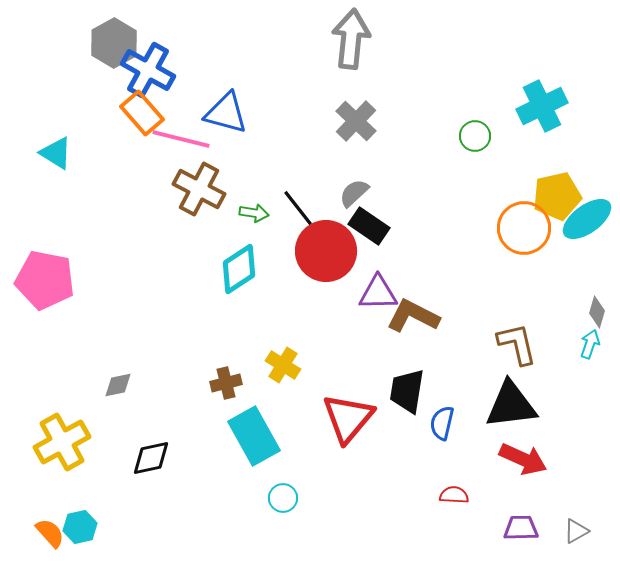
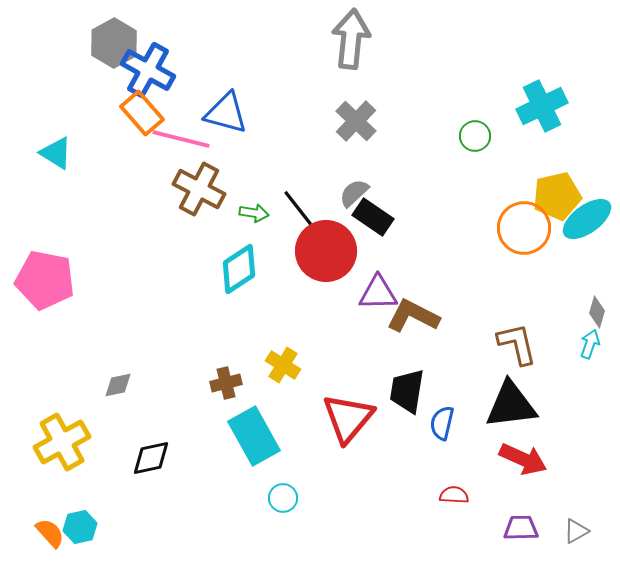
black rectangle at (369, 226): moved 4 px right, 9 px up
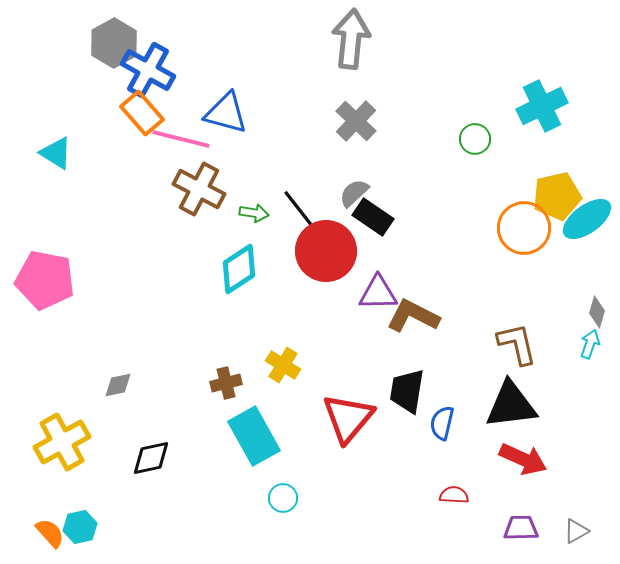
green circle at (475, 136): moved 3 px down
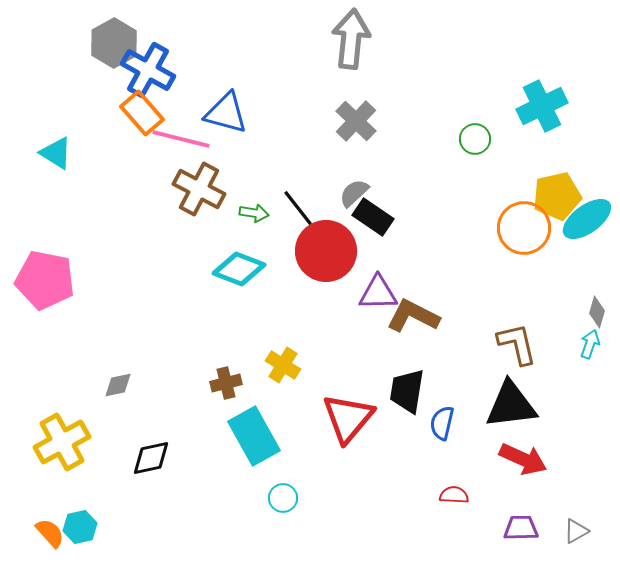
cyan diamond at (239, 269): rotated 54 degrees clockwise
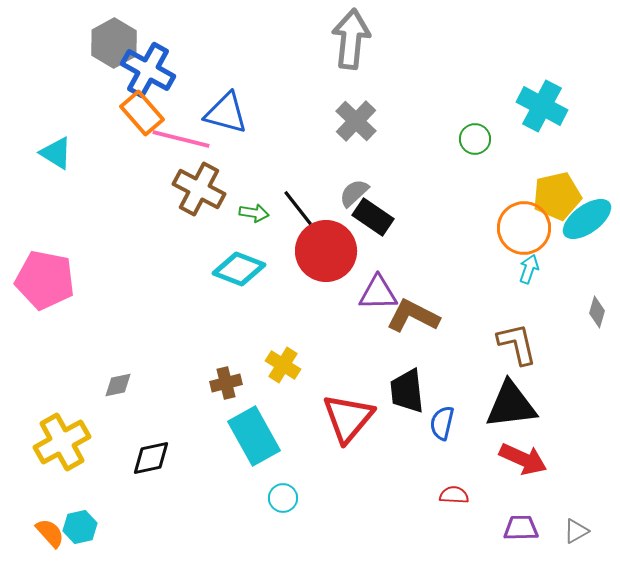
cyan cross at (542, 106): rotated 36 degrees counterclockwise
cyan arrow at (590, 344): moved 61 px left, 75 px up
black trapezoid at (407, 391): rotated 15 degrees counterclockwise
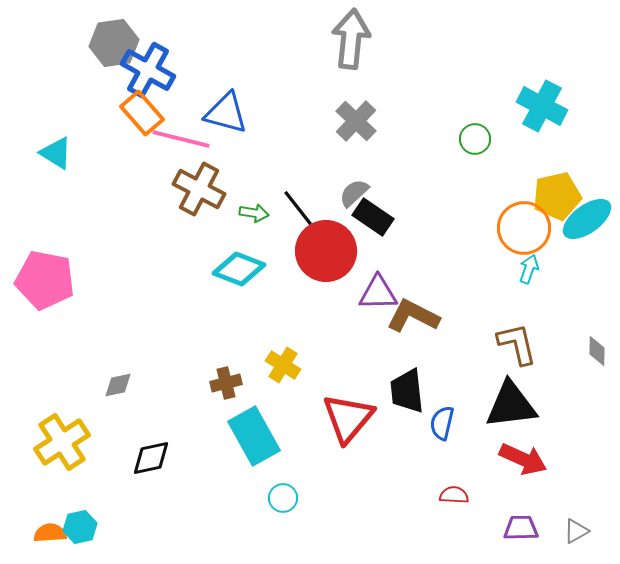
gray hexagon at (114, 43): rotated 21 degrees clockwise
gray diamond at (597, 312): moved 39 px down; rotated 16 degrees counterclockwise
yellow cross at (62, 442): rotated 4 degrees counterclockwise
orange semicircle at (50, 533): rotated 52 degrees counterclockwise
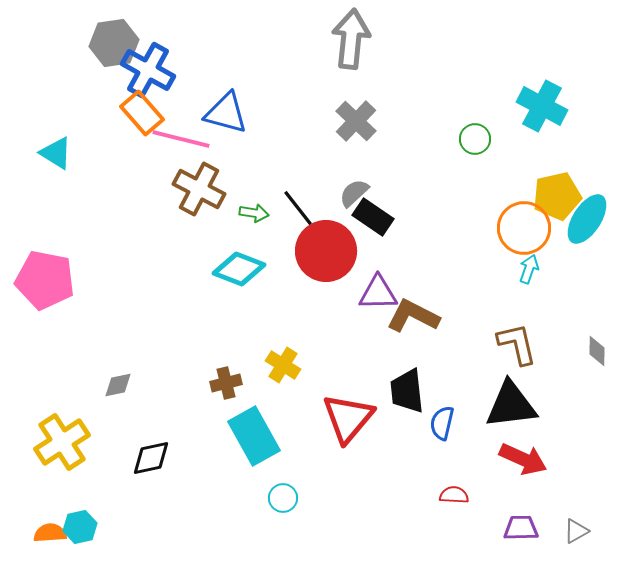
cyan ellipse at (587, 219): rotated 21 degrees counterclockwise
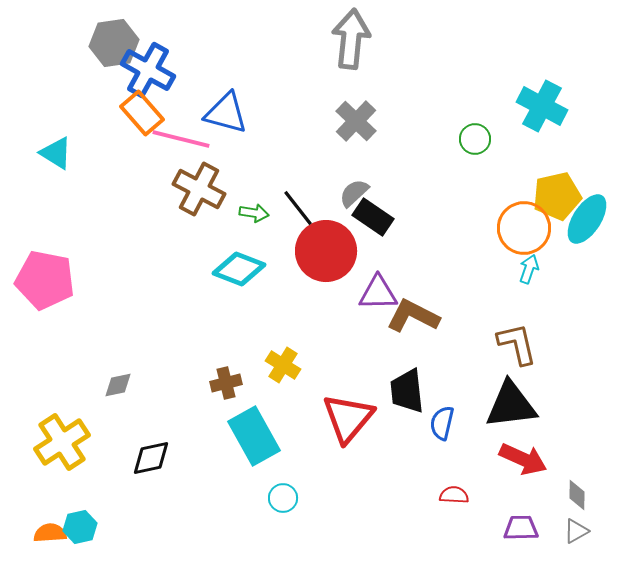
gray diamond at (597, 351): moved 20 px left, 144 px down
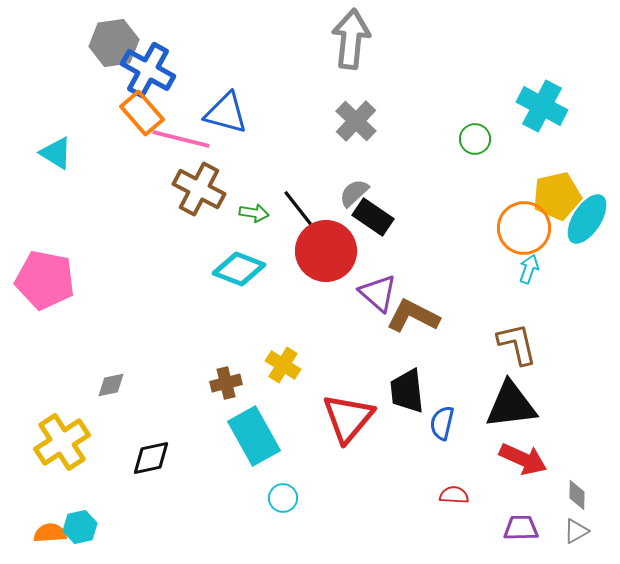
purple triangle at (378, 293): rotated 42 degrees clockwise
gray diamond at (118, 385): moved 7 px left
